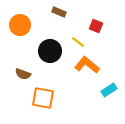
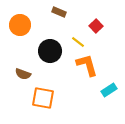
red square: rotated 24 degrees clockwise
orange L-shape: rotated 35 degrees clockwise
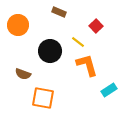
orange circle: moved 2 px left
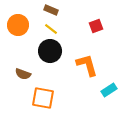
brown rectangle: moved 8 px left, 2 px up
red square: rotated 24 degrees clockwise
yellow line: moved 27 px left, 13 px up
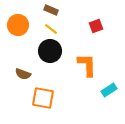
orange L-shape: rotated 15 degrees clockwise
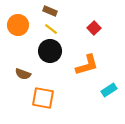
brown rectangle: moved 1 px left, 1 px down
red square: moved 2 px left, 2 px down; rotated 24 degrees counterclockwise
orange L-shape: rotated 75 degrees clockwise
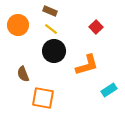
red square: moved 2 px right, 1 px up
black circle: moved 4 px right
brown semicircle: rotated 49 degrees clockwise
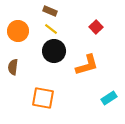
orange circle: moved 6 px down
brown semicircle: moved 10 px left, 7 px up; rotated 28 degrees clockwise
cyan rectangle: moved 8 px down
